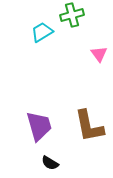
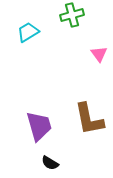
cyan trapezoid: moved 14 px left
brown L-shape: moved 7 px up
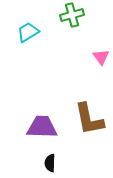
pink triangle: moved 2 px right, 3 px down
purple trapezoid: moved 3 px right, 1 px down; rotated 72 degrees counterclockwise
black semicircle: rotated 60 degrees clockwise
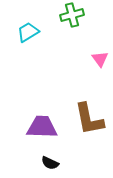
pink triangle: moved 1 px left, 2 px down
black semicircle: rotated 66 degrees counterclockwise
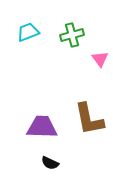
green cross: moved 20 px down
cyan trapezoid: rotated 10 degrees clockwise
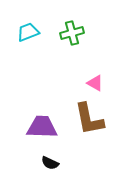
green cross: moved 2 px up
pink triangle: moved 5 px left, 24 px down; rotated 24 degrees counterclockwise
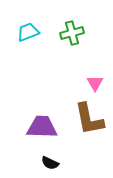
pink triangle: rotated 30 degrees clockwise
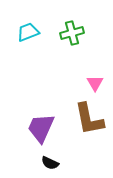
purple trapezoid: moved 1 px left, 1 px down; rotated 68 degrees counterclockwise
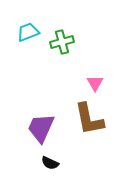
green cross: moved 10 px left, 9 px down
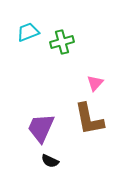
pink triangle: rotated 12 degrees clockwise
black semicircle: moved 2 px up
